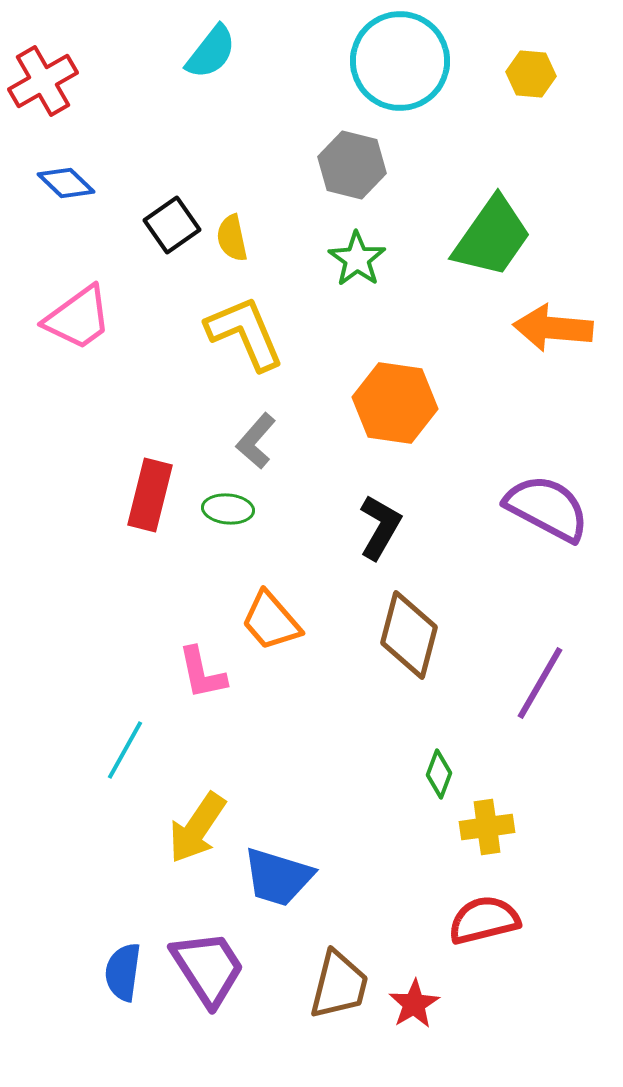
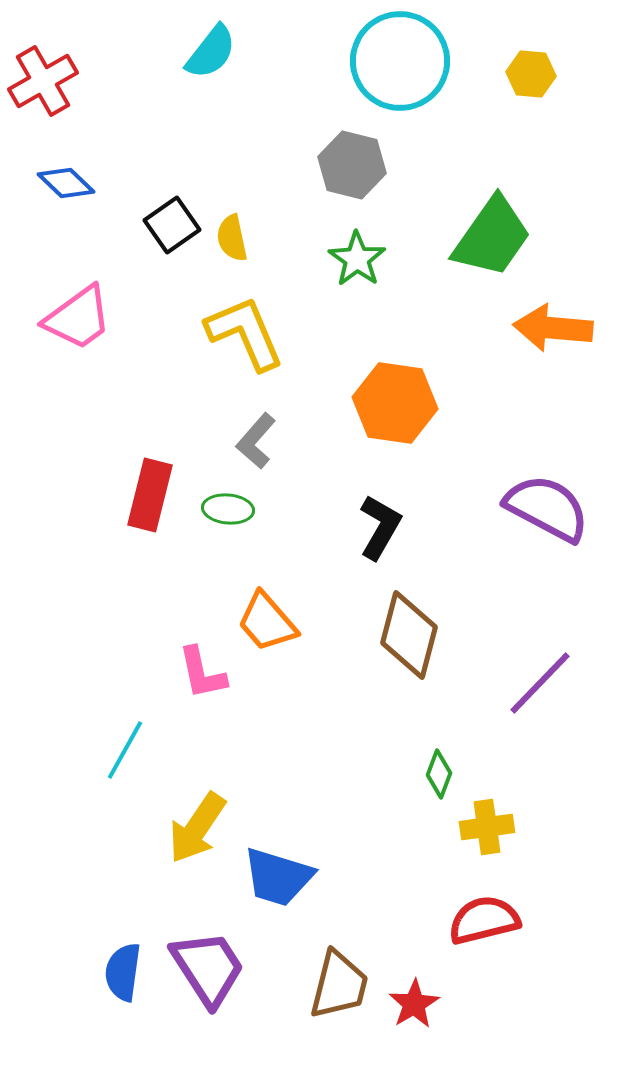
orange trapezoid: moved 4 px left, 1 px down
purple line: rotated 14 degrees clockwise
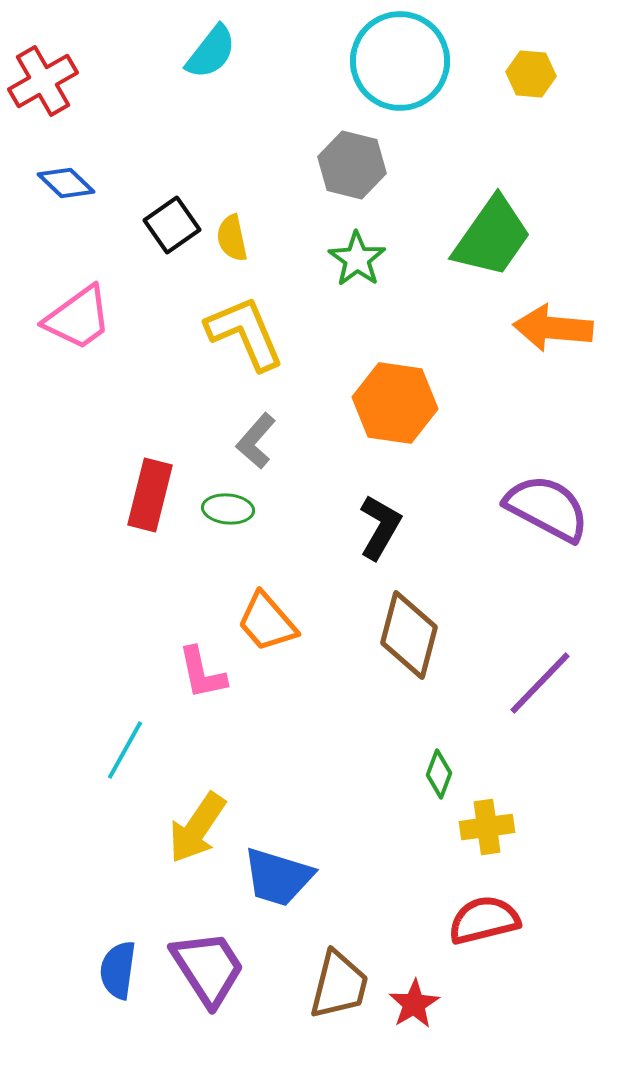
blue semicircle: moved 5 px left, 2 px up
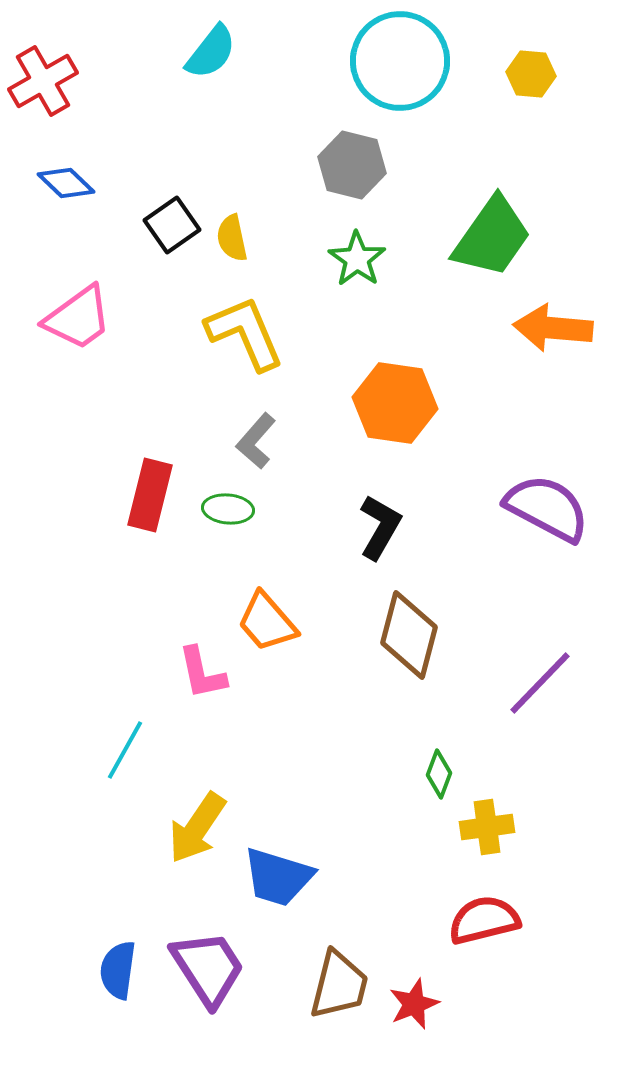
red star: rotated 9 degrees clockwise
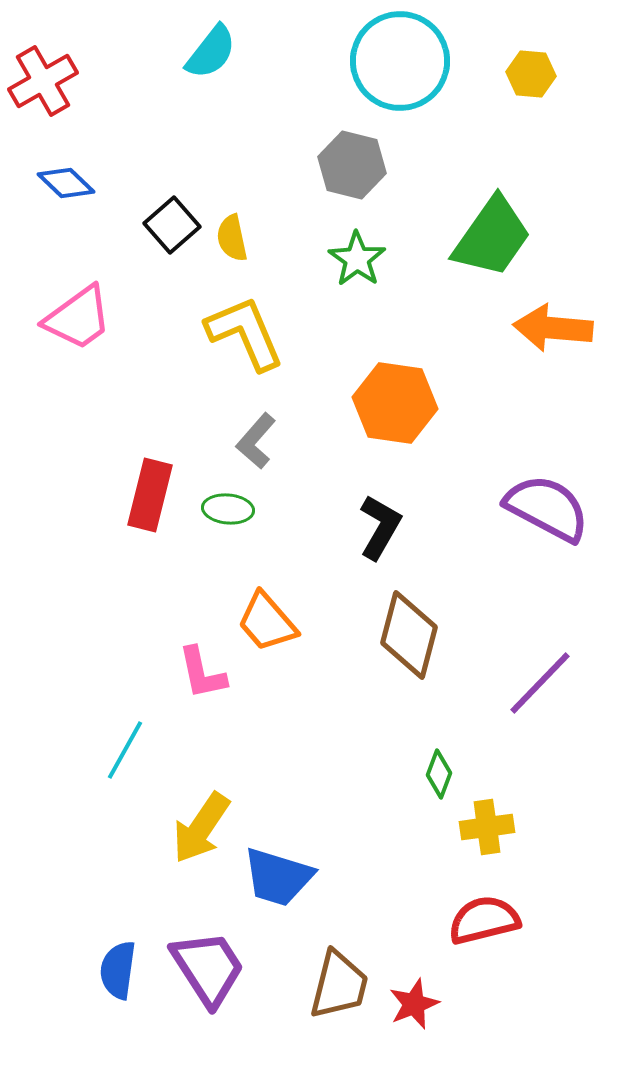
black square: rotated 6 degrees counterclockwise
yellow arrow: moved 4 px right
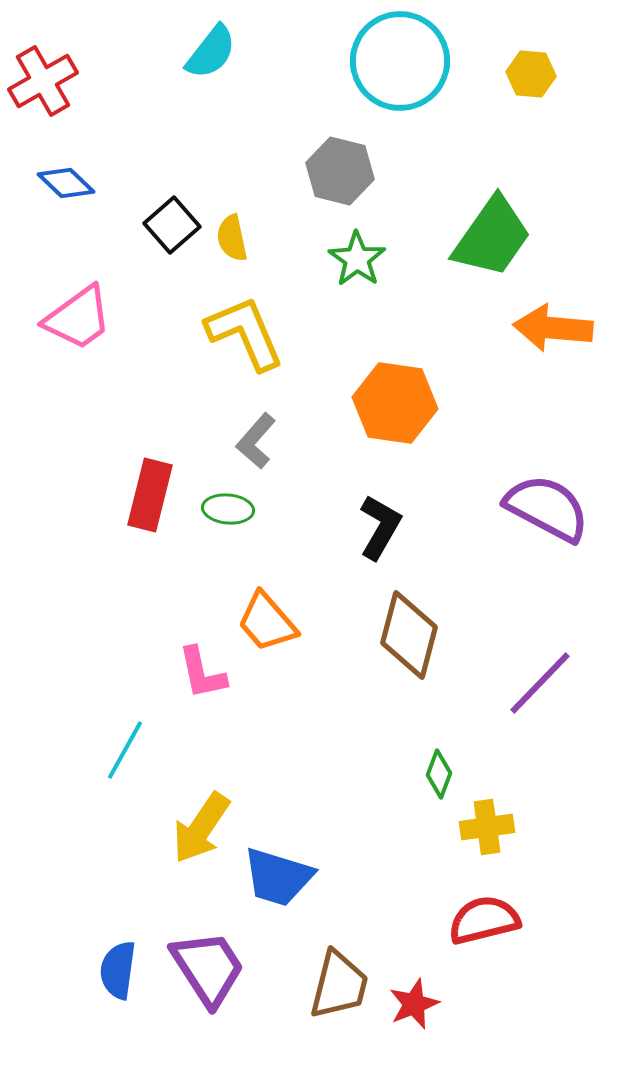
gray hexagon: moved 12 px left, 6 px down
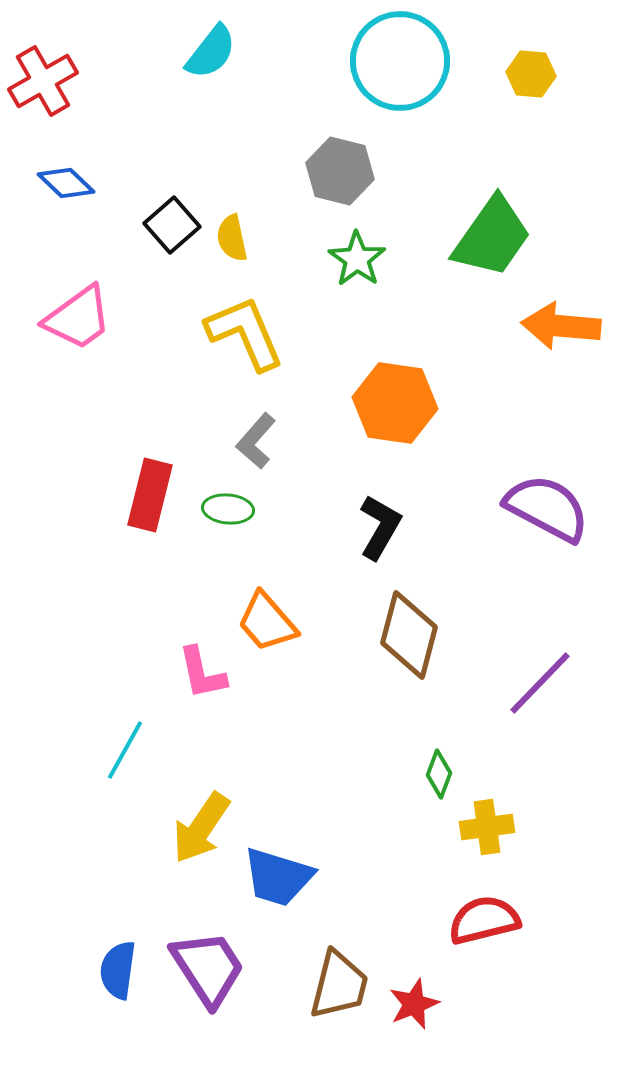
orange arrow: moved 8 px right, 2 px up
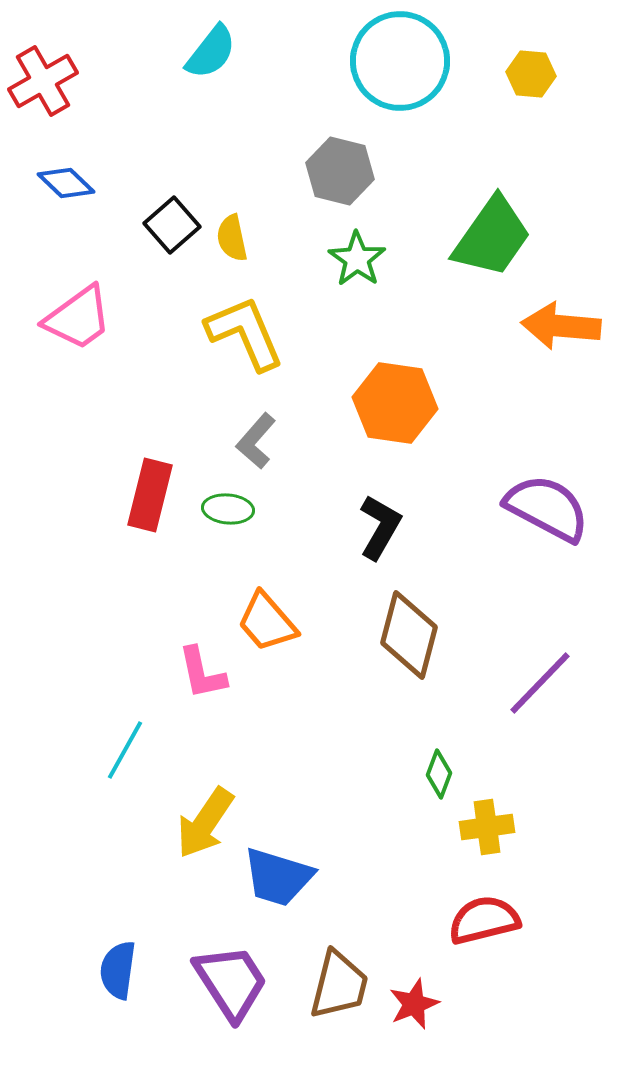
yellow arrow: moved 4 px right, 5 px up
purple trapezoid: moved 23 px right, 14 px down
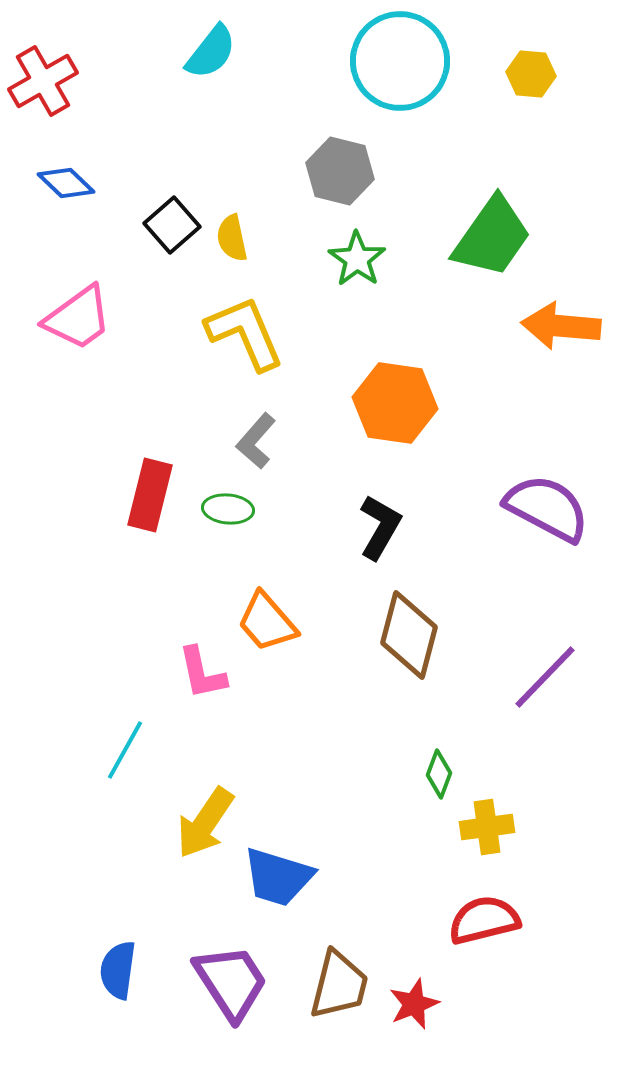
purple line: moved 5 px right, 6 px up
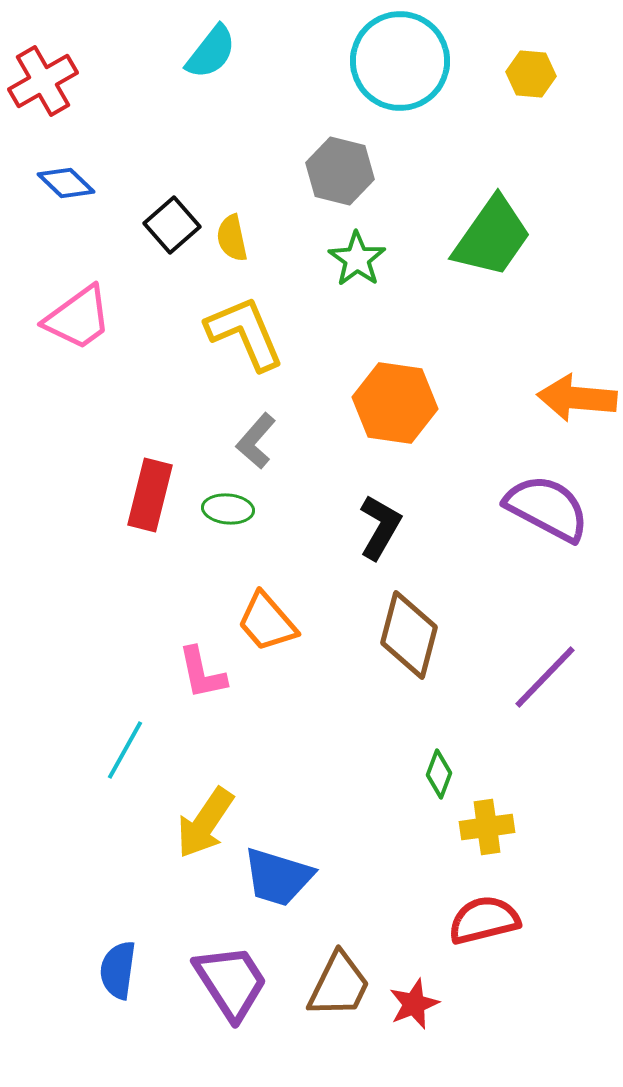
orange arrow: moved 16 px right, 72 px down
brown trapezoid: rotated 12 degrees clockwise
